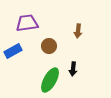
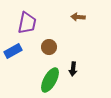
purple trapezoid: rotated 110 degrees clockwise
brown arrow: moved 14 px up; rotated 88 degrees clockwise
brown circle: moved 1 px down
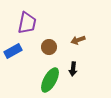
brown arrow: moved 23 px down; rotated 24 degrees counterclockwise
